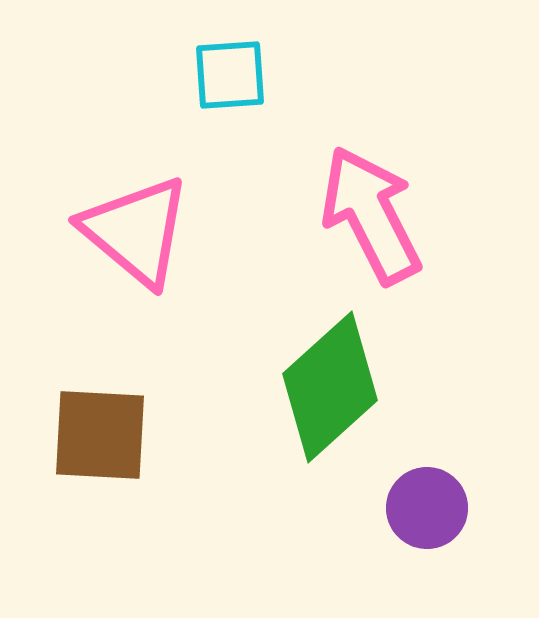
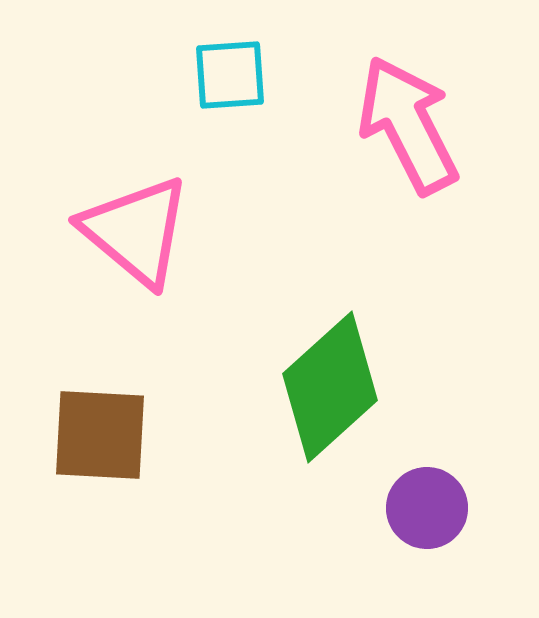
pink arrow: moved 37 px right, 90 px up
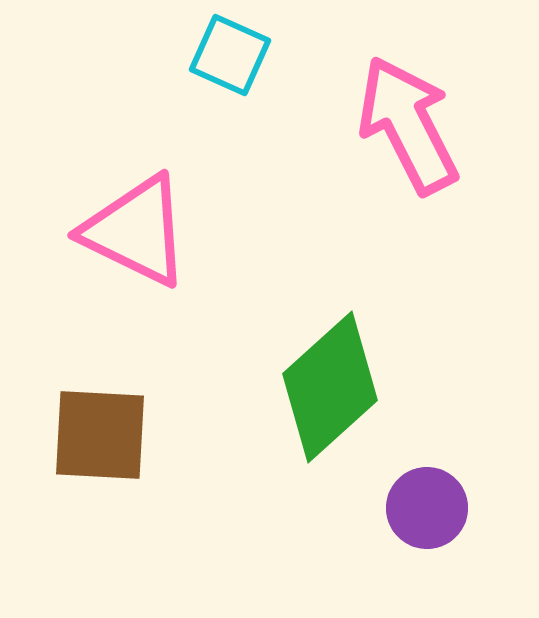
cyan square: moved 20 px up; rotated 28 degrees clockwise
pink triangle: rotated 14 degrees counterclockwise
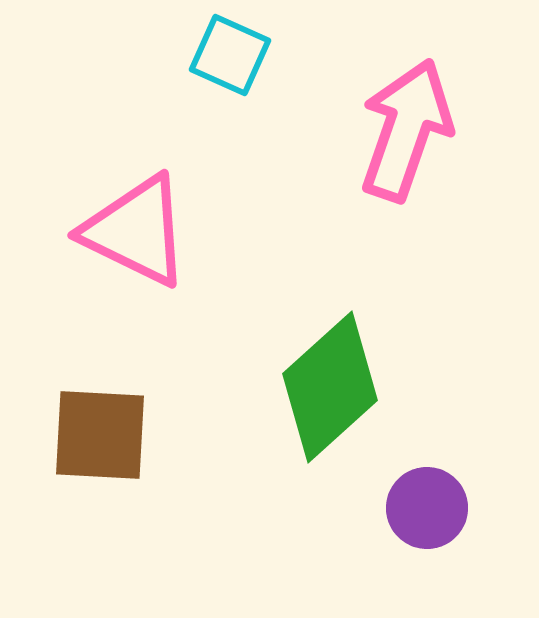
pink arrow: moved 2 px left, 5 px down; rotated 46 degrees clockwise
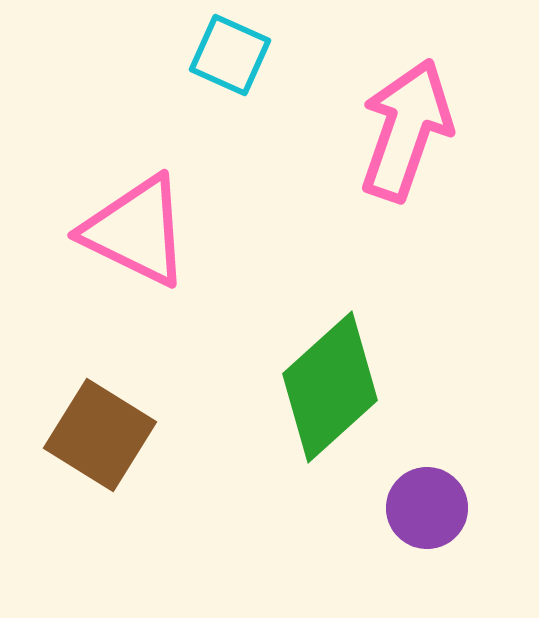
brown square: rotated 29 degrees clockwise
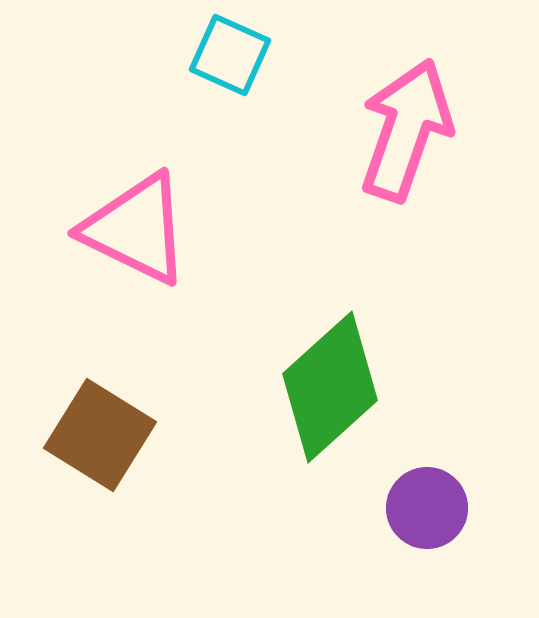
pink triangle: moved 2 px up
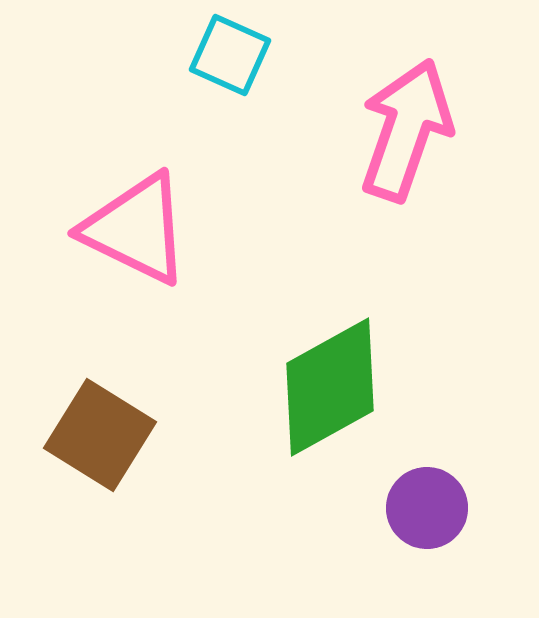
green diamond: rotated 13 degrees clockwise
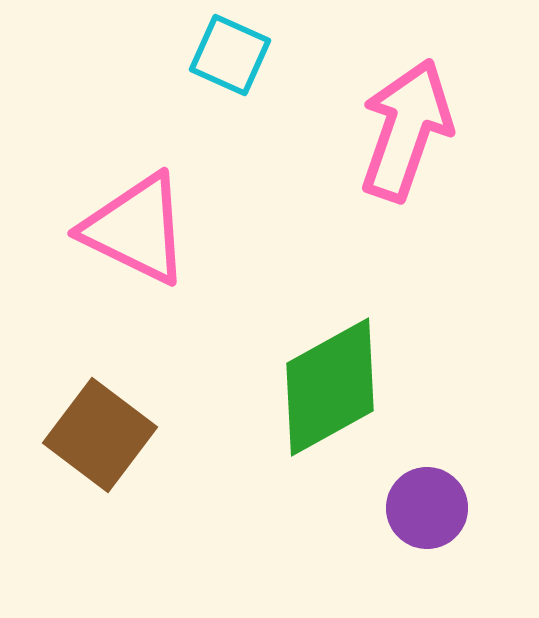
brown square: rotated 5 degrees clockwise
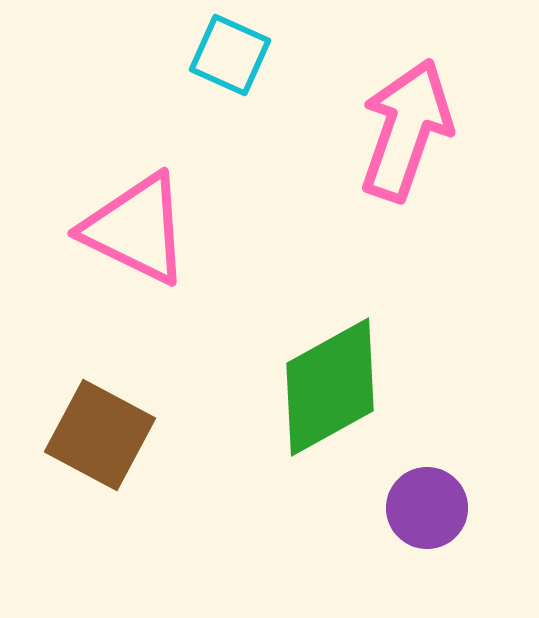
brown square: rotated 9 degrees counterclockwise
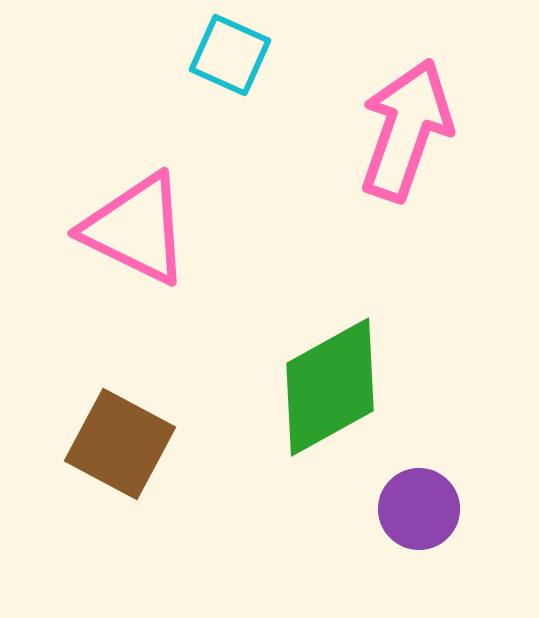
brown square: moved 20 px right, 9 px down
purple circle: moved 8 px left, 1 px down
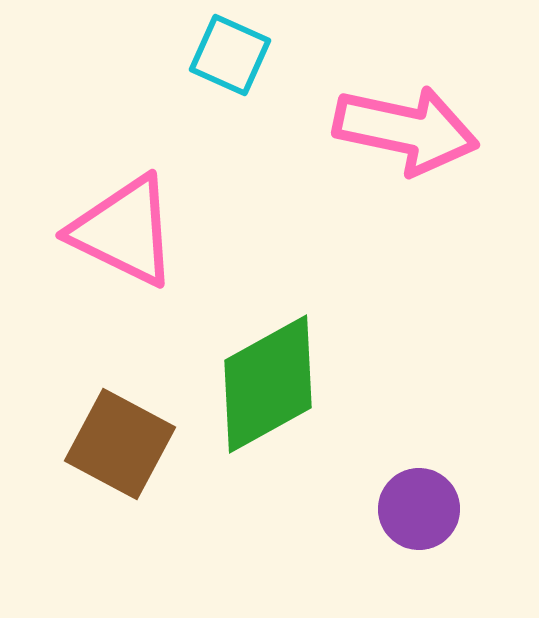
pink arrow: rotated 83 degrees clockwise
pink triangle: moved 12 px left, 2 px down
green diamond: moved 62 px left, 3 px up
